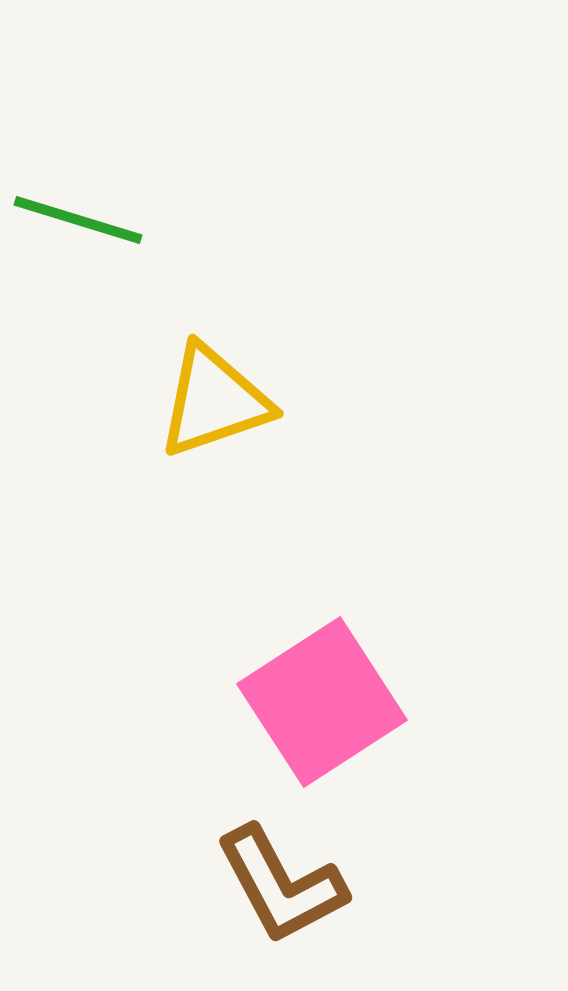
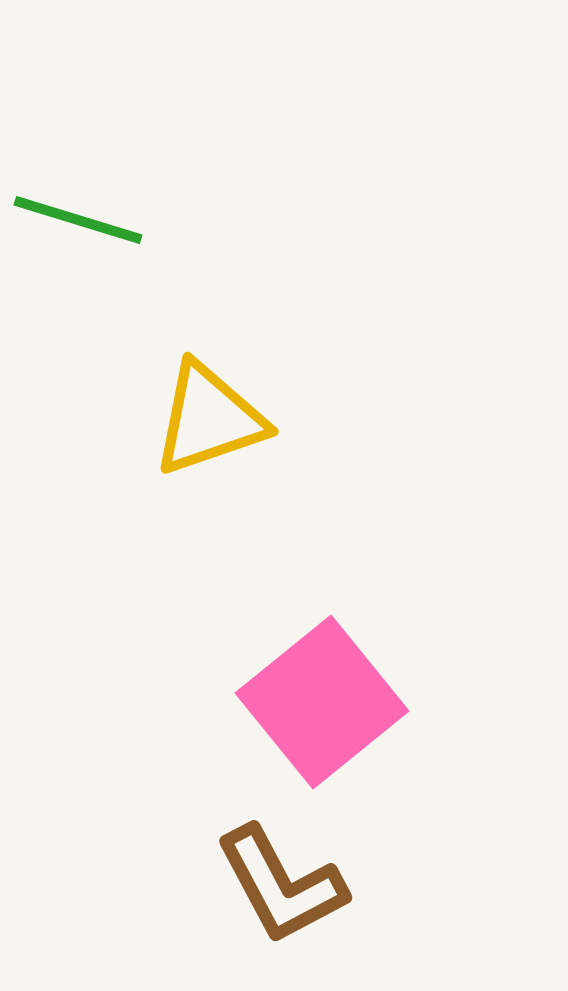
yellow triangle: moved 5 px left, 18 px down
pink square: rotated 6 degrees counterclockwise
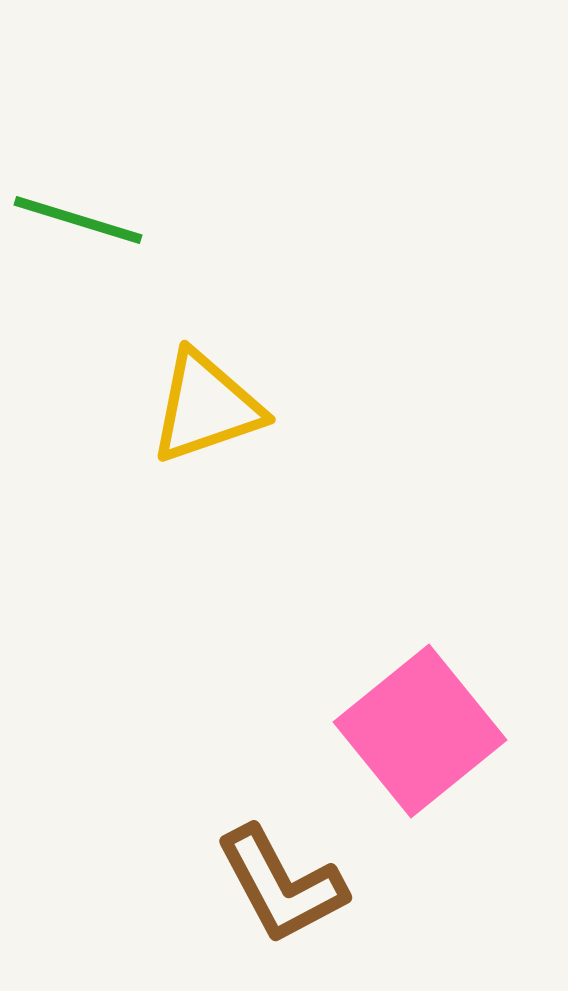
yellow triangle: moved 3 px left, 12 px up
pink square: moved 98 px right, 29 px down
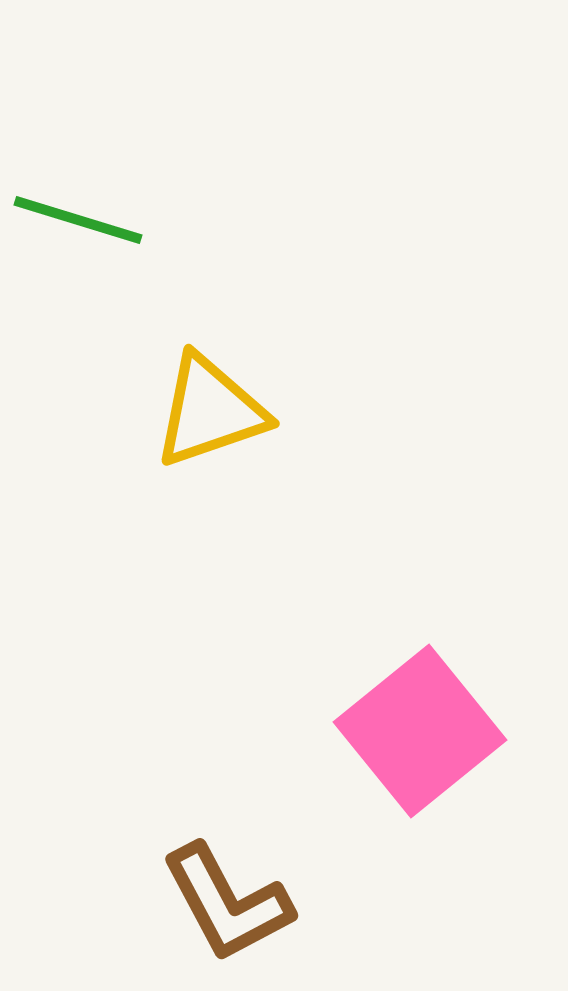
yellow triangle: moved 4 px right, 4 px down
brown L-shape: moved 54 px left, 18 px down
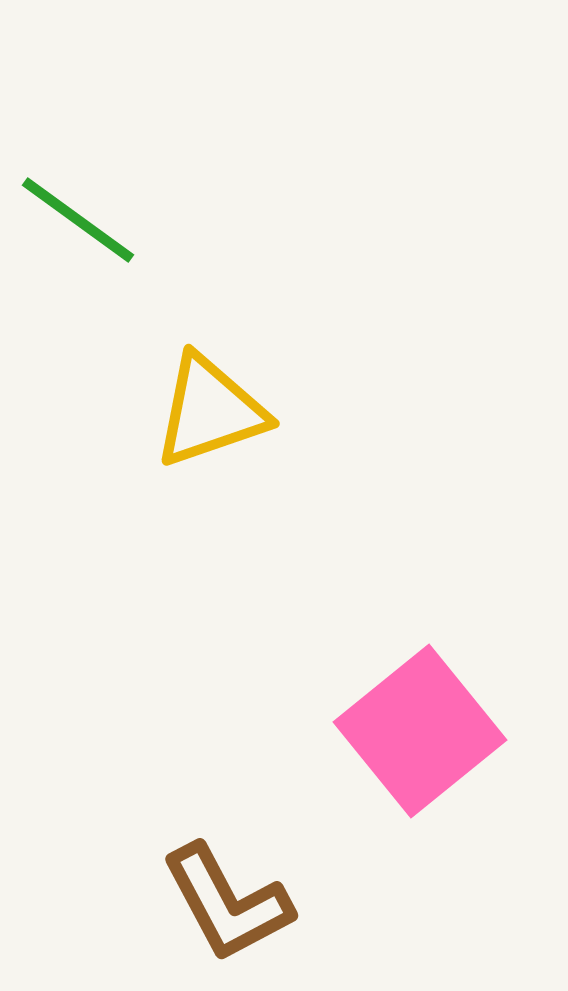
green line: rotated 19 degrees clockwise
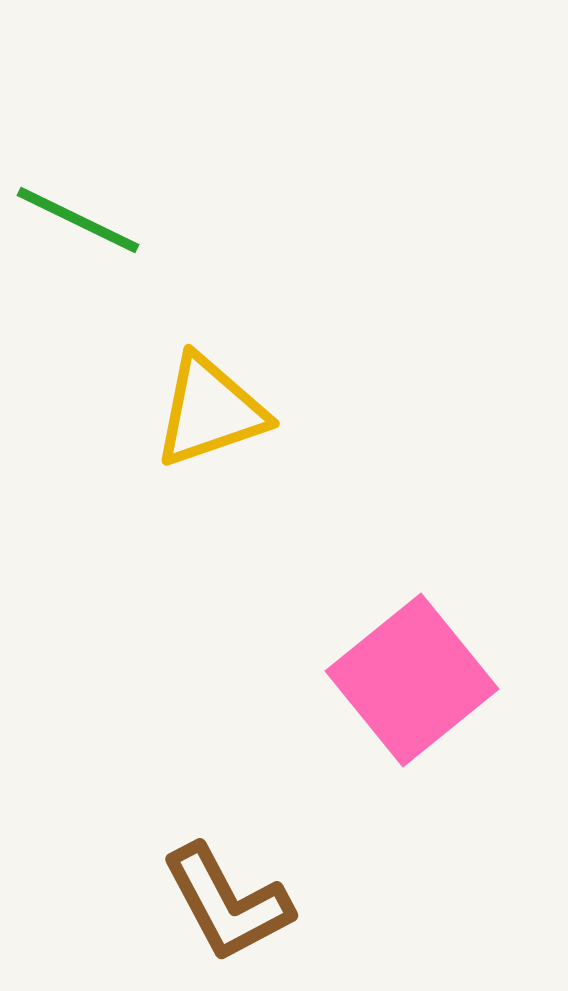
green line: rotated 10 degrees counterclockwise
pink square: moved 8 px left, 51 px up
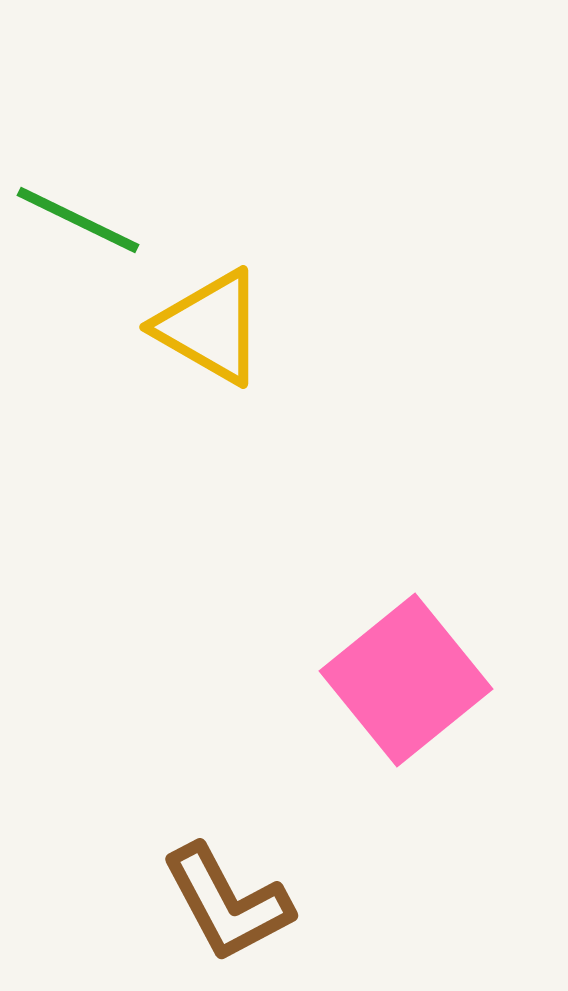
yellow triangle: moved 84 px up; rotated 49 degrees clockwise
pink square: moved 6 px left
